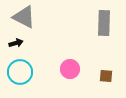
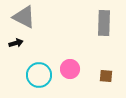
cyan circle: moved 19 px right, 3 px down
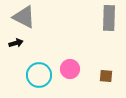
gray rectangle: moved 5 px right, 5 px up
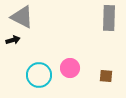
gray triangle: moved 2 px left
black arrow: moved 3 px left, 3 px up
pink circle: moved 1 px up
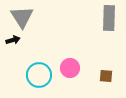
gray triangle: rotated 30 degrees clockwise
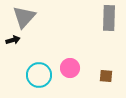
gray triangle: moved 2 px right; rotated 15 degrees clockwise
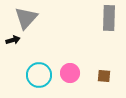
gray triangle: moved 2 px right, 1 px down
pink circle: moved 5 px down
brown square: moved 2 px left
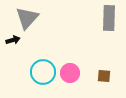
gray triangle: moved 1 px right
cyan circle: moved 4 px right, 3 px up
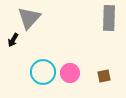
gray triangle: moved 2 px right
black arrow: rotated 136 degrees clockwise
brown square: rotated 16 degrees counterclockwise
